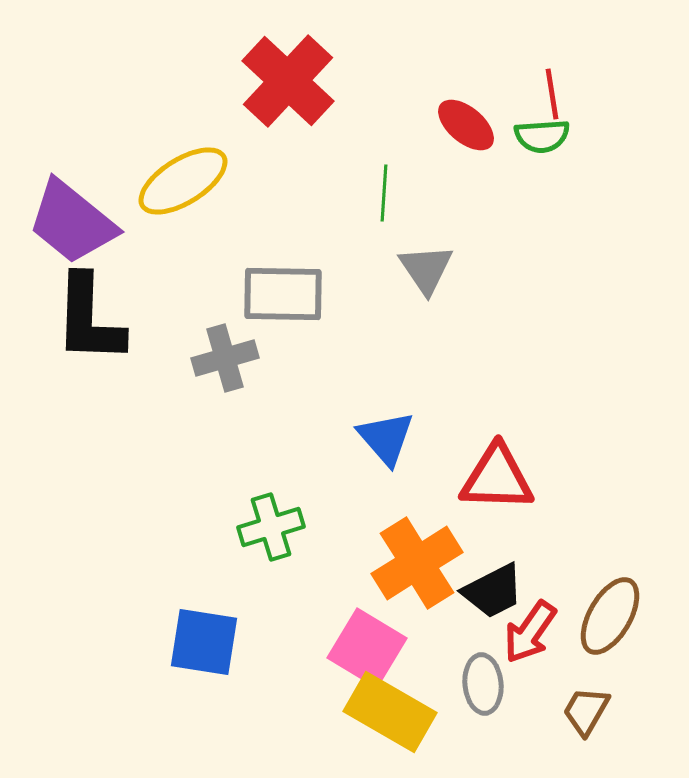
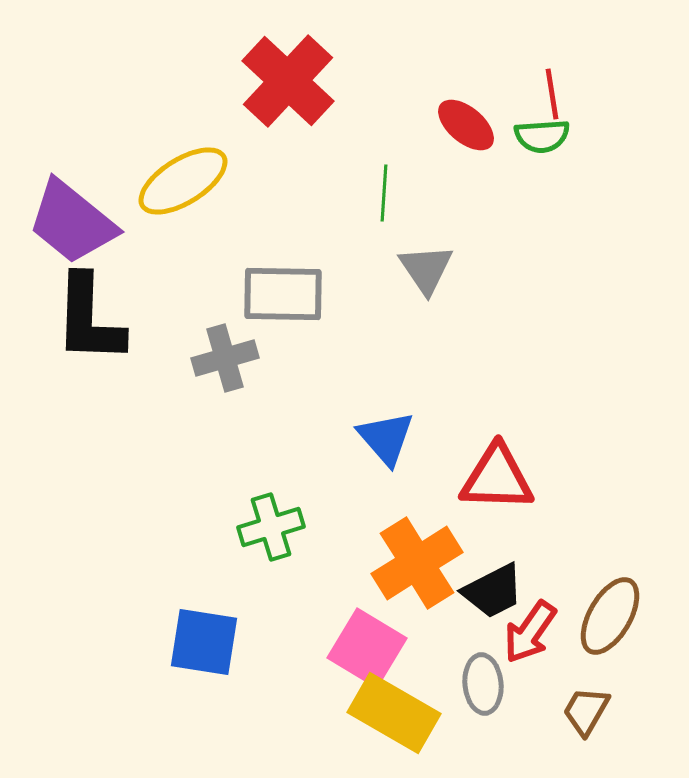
yellow rectangle: moved 4 px right, 1 px down
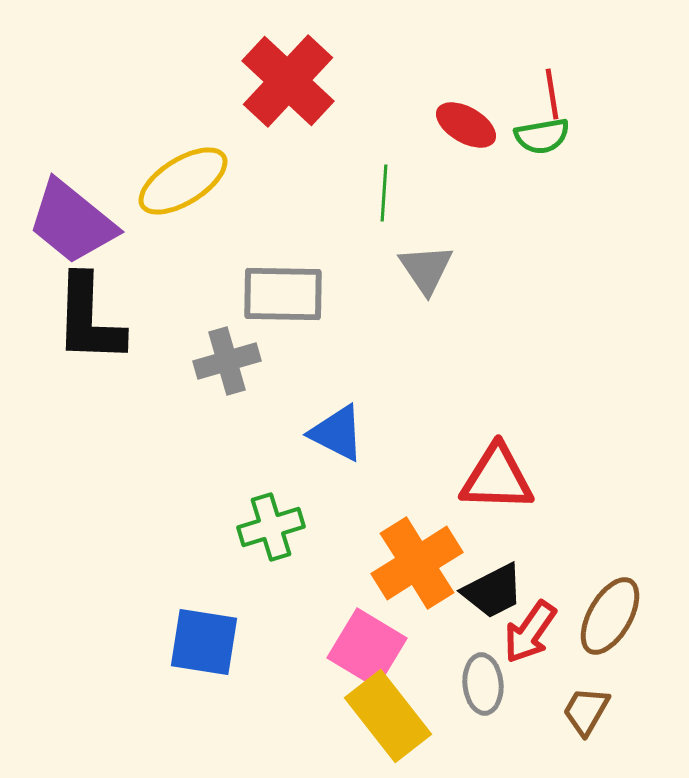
red ellipse: rotated 10 degrees counterclockwise
green semicircle: rotated 6 degrees counterclockwise
gray cross: moved 2 px right, 3 px down
blue triangle: moved 49 px left, 5 px up; rotated 22 degrees counterclockwise
yellow rectangle: moved 6 px left, 3 px down; rotated 22 degrees clockwise
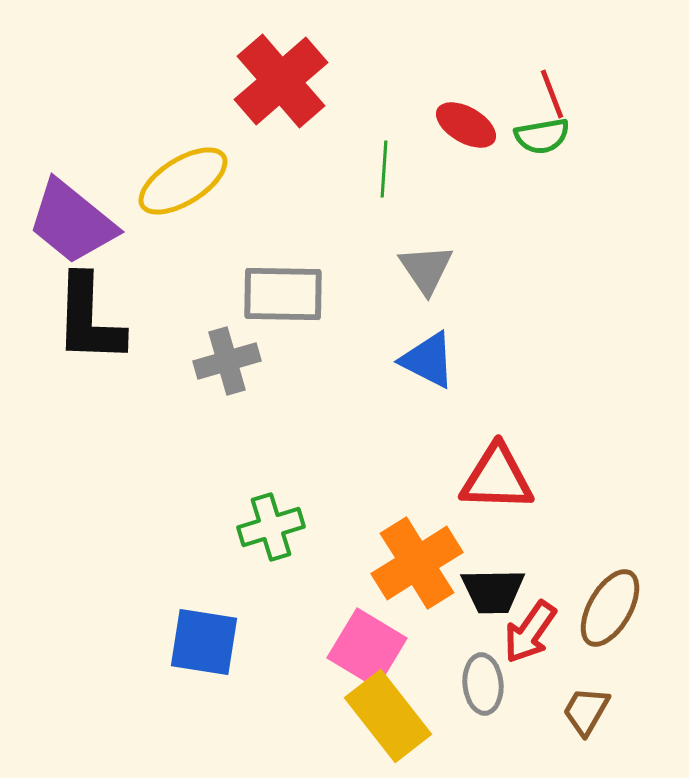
red cross: moved 7 px left; rotated 6 degrees clockwise
red line: rotated 12 degrees counterclockwise
green line: moved 24 px up
blue triangle: moved 91 px right, 73 px up
black trapezoid: rotated 26 degrees clockwise
brown ellipse: moved 8 px up
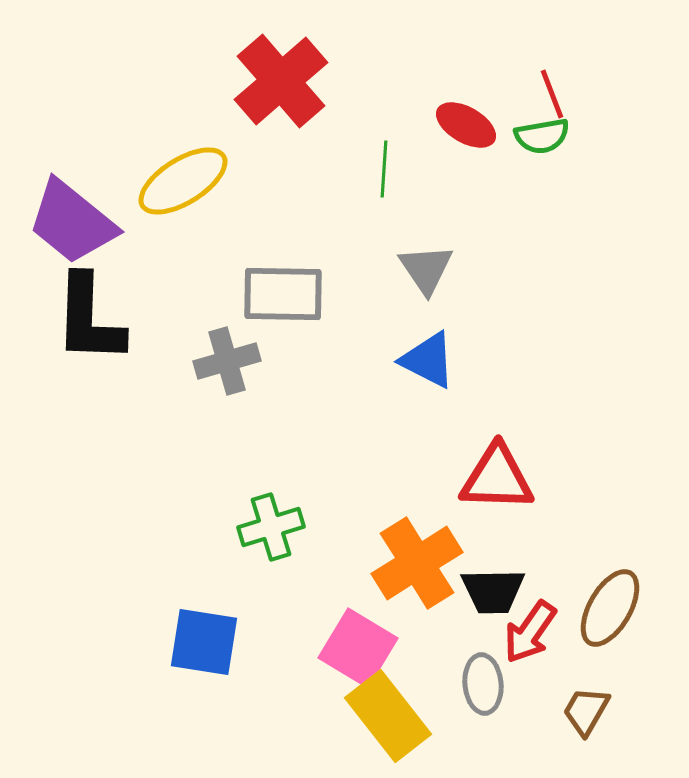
pink square: moved 9 px left
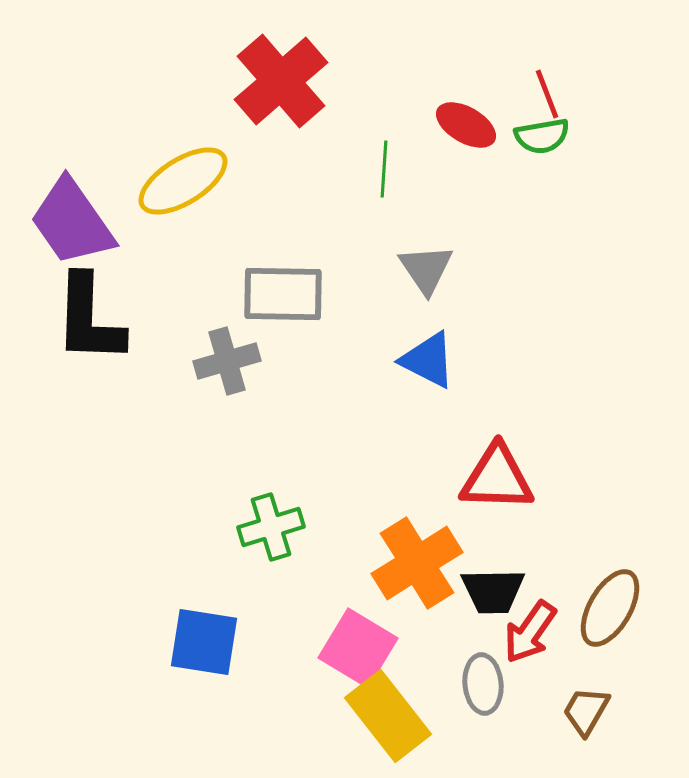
red line: moved 5 px left
purple trapezoid: rotated 16 degrees clockwise
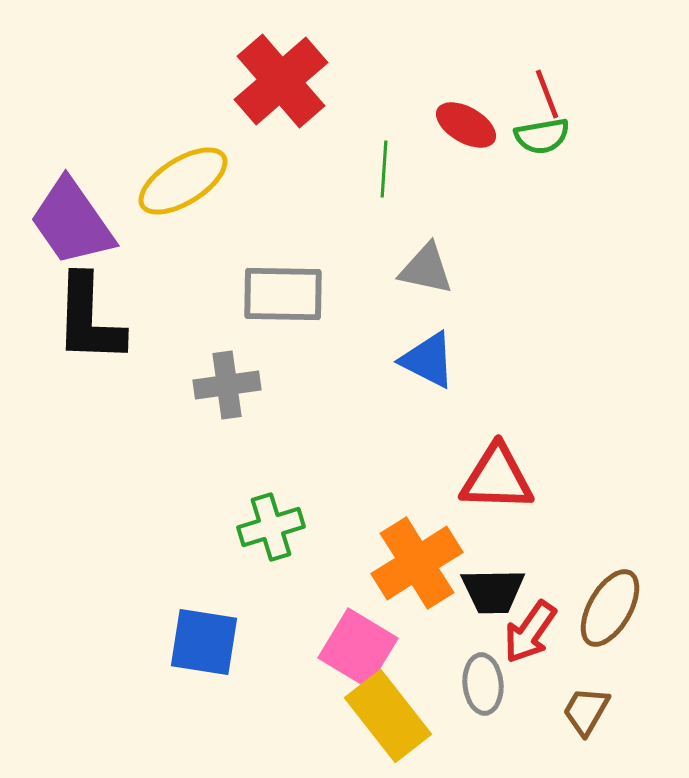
gray triangle: rotated 44 degrees counterclockwise
gray cross: moved 24 px down; rotated 8 degrees clockwise
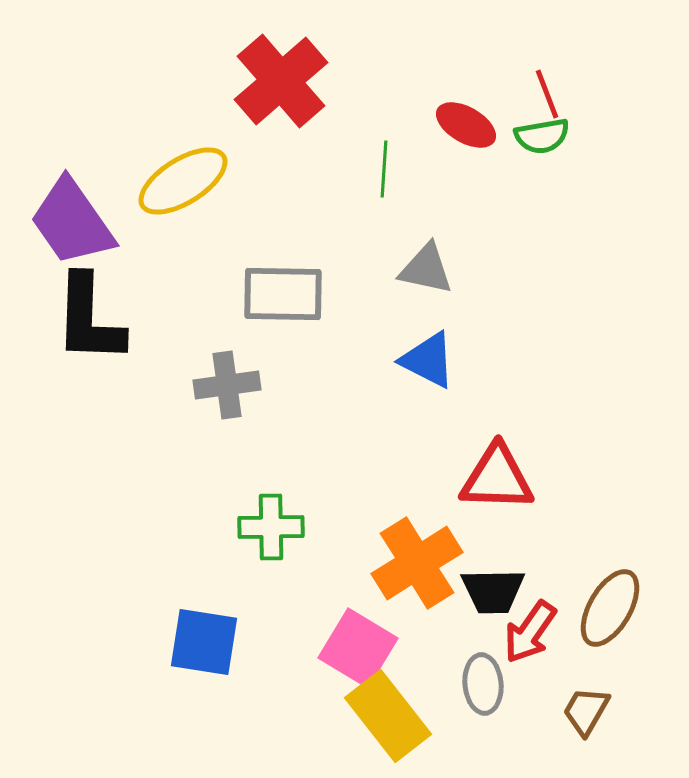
green cross: rotated 16 degrees clockwise
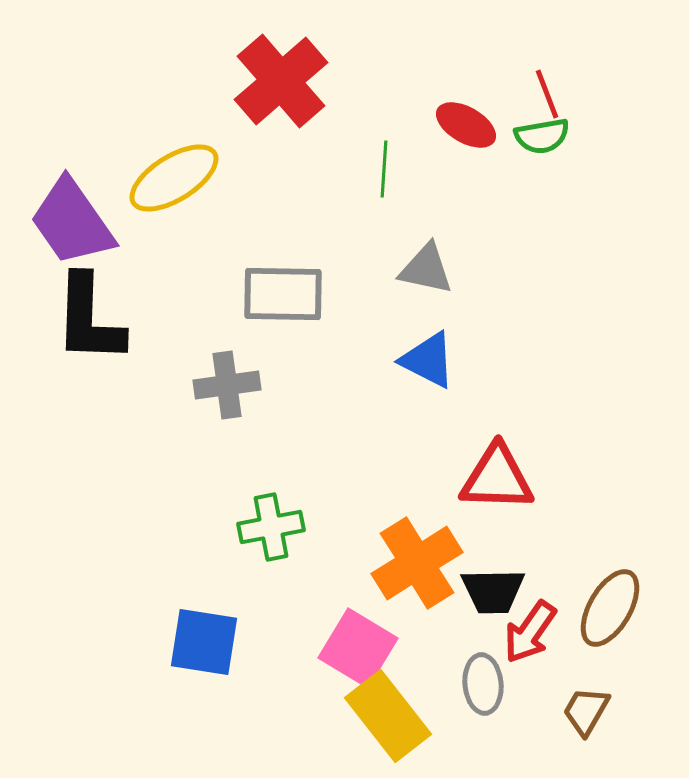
yellow ellipse: moved 9 px left, 3 px up
green cross: rotated 10 degrees counterclockwise
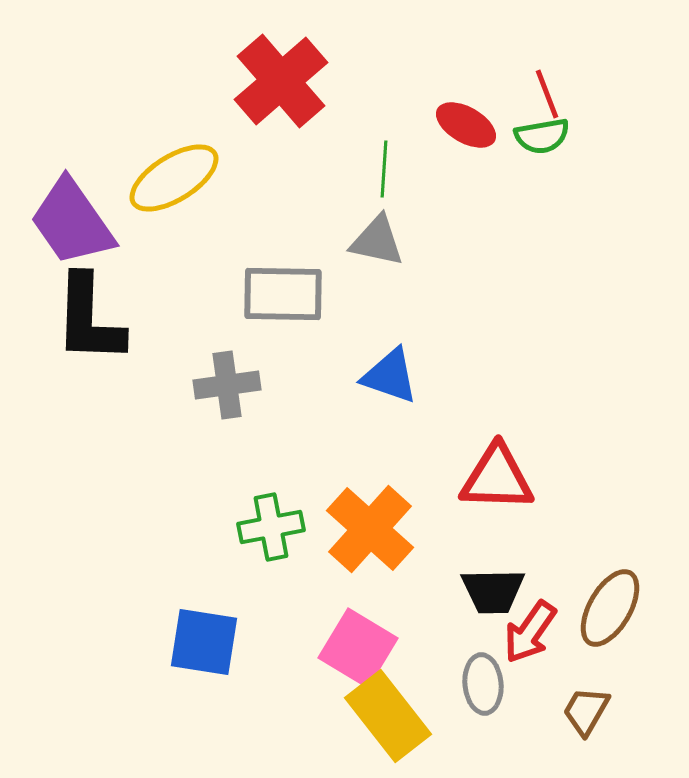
gray triangle: moved 49 px left, 28 px up
blue triangle: moved 38 px left, 16 px down; rotated 8 degrees counterclockwise
orange cross: moved 47 px left, 34 px up; rotated 16 degrees counterclockwise
